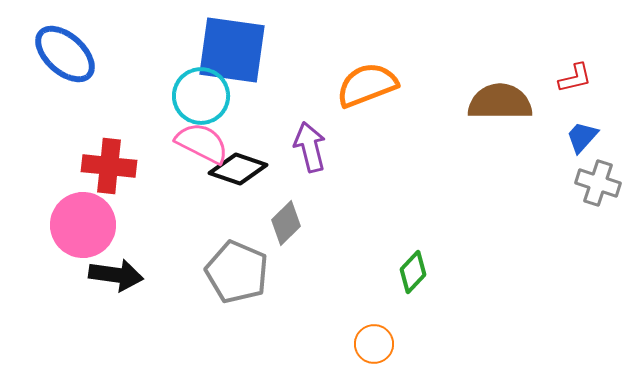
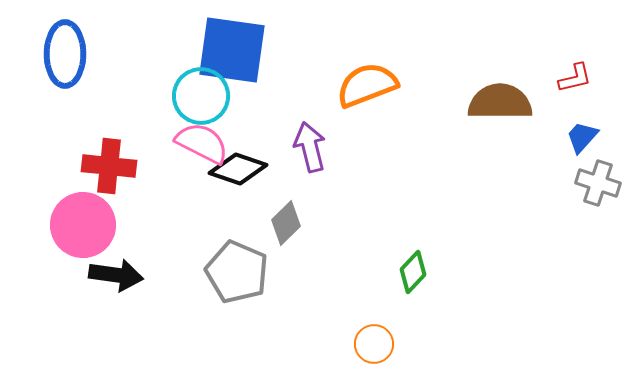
blue ellipse: rotated 48 degrees clockwise
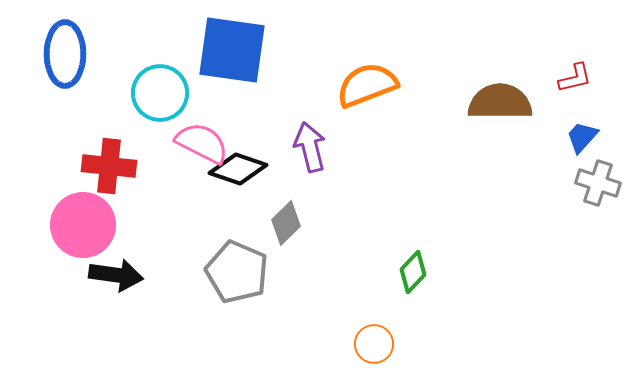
cyan circle: moved 41 px left, 3 px up
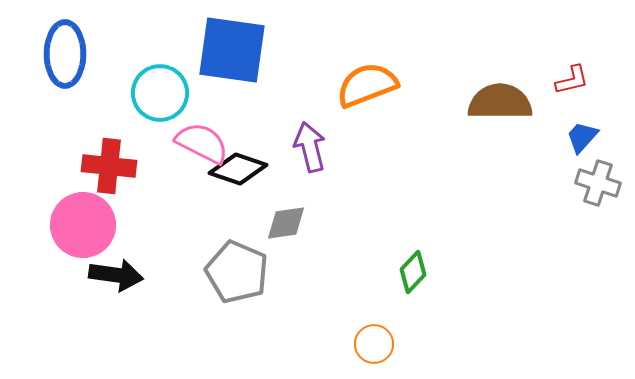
red L-shape: moved 3 px left, 2 px down
gray diamond: rotated 36 degrees clockwise
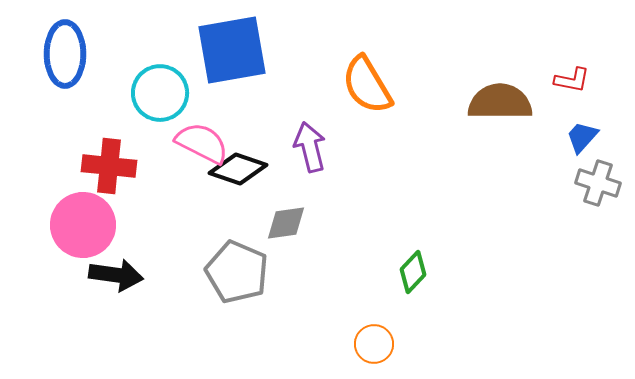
blue square: rotated 18 degrees counterclockwise
red L-shape: rotated 24 degrees clockwise
orange semicircle: rotated 100 degrees counterclockwise
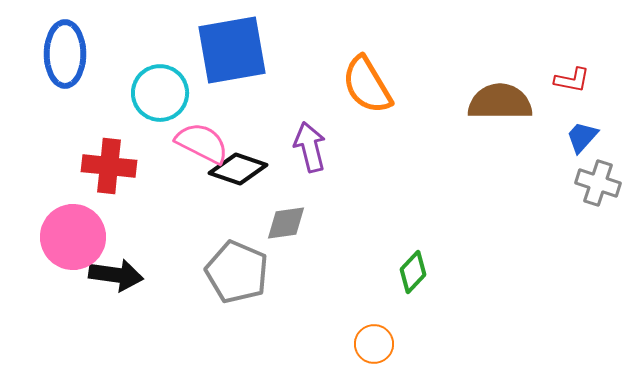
pink circle: moved 10 px left, 12 px down
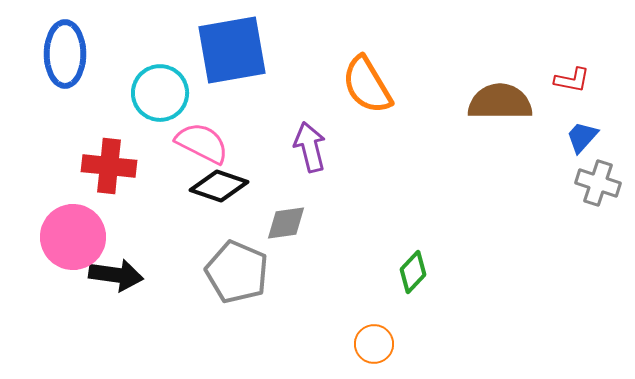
black diamond: moved 19 px left, 17 px down
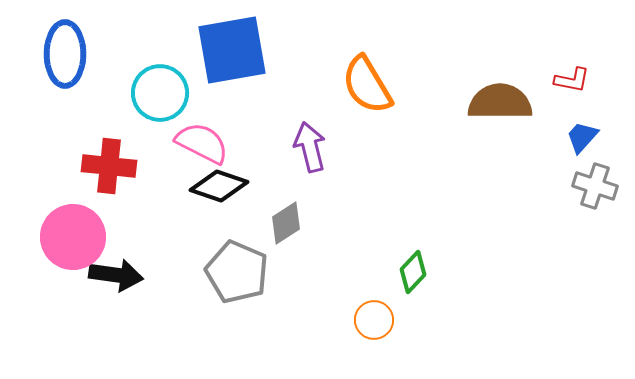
gray cross: moved 3 px left, 3 px down
gray diamond: rotated 24 degrees counterclockwise
orange circle: moved 24 px up
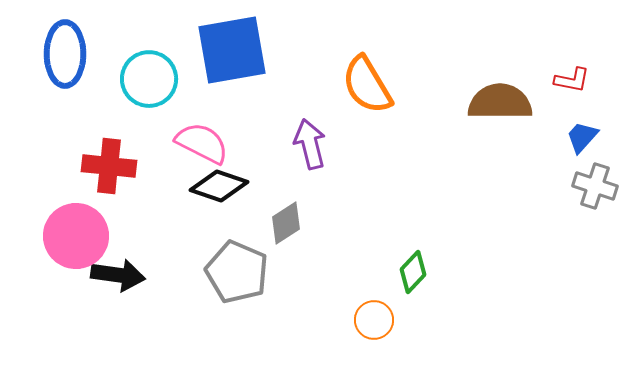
cyan circle: moved 11 px left, 14 px up
purple arrow: moved 3 px up
pink circle: moved 3 px right, 1 px up
black arrow: moved 2 px right
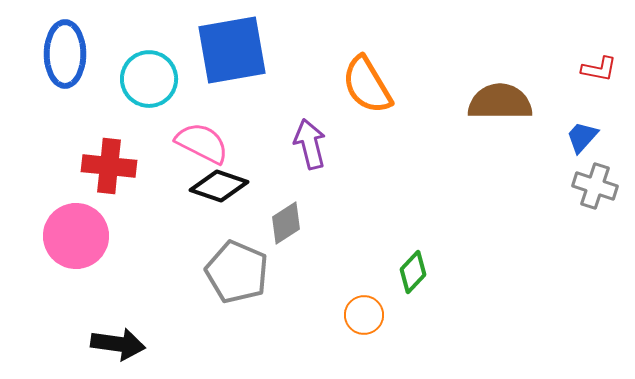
red L-shape: moved 27 px right, 11 px up
black arrow: moved 69 px down
orange circle: moved 10 px left, 5 px up
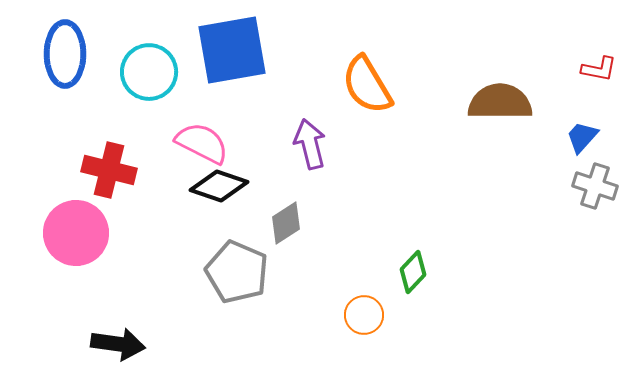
cyan circle: moved 7 px up
red cross: moved 4 px down; rotated 8 degrees clockwise
pink circle: moved 3 px up
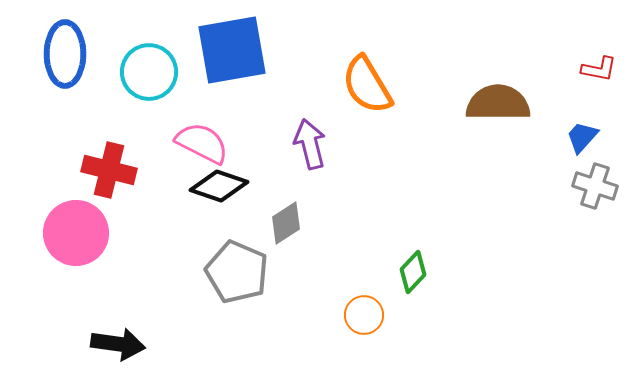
brown semicircle: moved 2 px left, 1 px down
